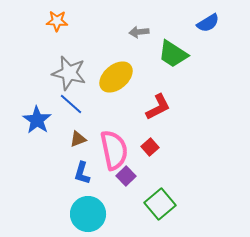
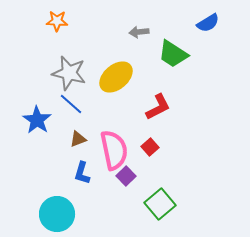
cyan circle: moved 31 px left
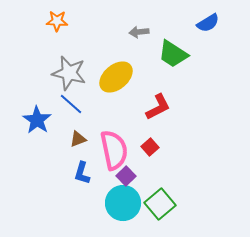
cyan circle: moved 66 px right, 11 px up
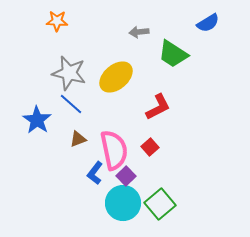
blue L-shape: moved 13 px right; rotated 20 degrees clockwise
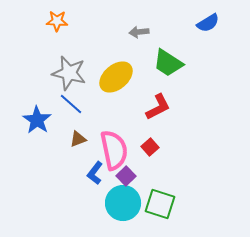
green trapezoid: moved 5 px left, 9 px down
green square: rotated 32 degrees counterclockwise
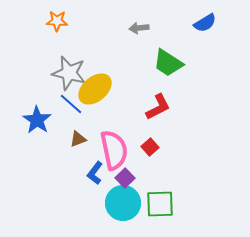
blue semicircle: moved 3 px left
gray arrow: moved 4 px up
yellow ellipse: moved 21 px left, 12 px down
purple square: moved 1 px left, 2 px down
green square: rotated 20 degrees counterclockwise
